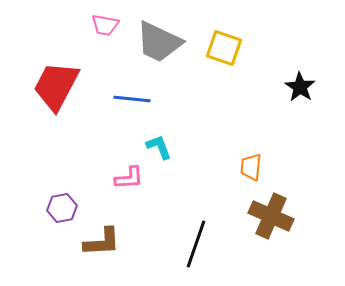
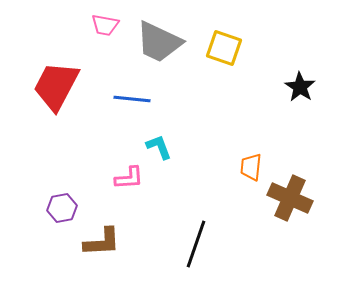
brown cross: moved 19 px right, 18 px up
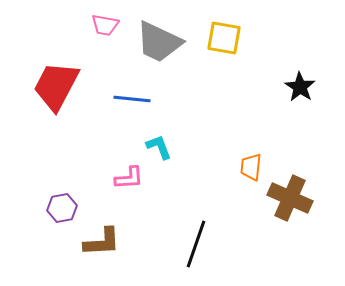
yellow square: moved 10 px up; rotated 9 degrees counterclockwise
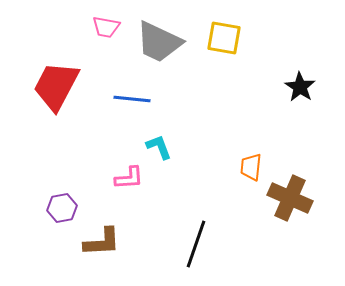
pink trapezoid: moved 1 px right, 2 px down
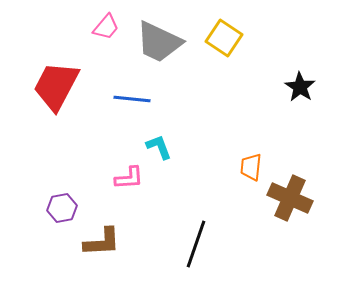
pink trapezoid: rotated 60 degrees counterclockwise
yellow square: rotated 24 degrees clockwise
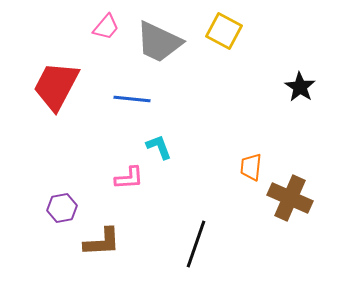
yellow square: moved 7 px up; rotated 6 degrees counterclockwise
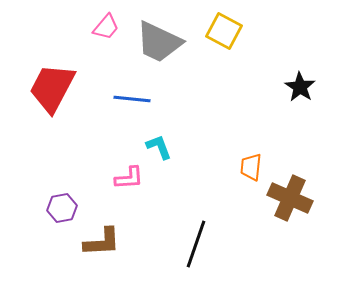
red trapezoid: moved 4 px left, 2 px down
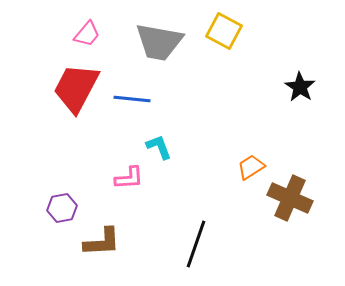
pink trapezoid: moved 19 px left, 7 px down
gray trapezoid: rotated 15 degrees counterclockwise
red trapezoid: moved 24 px right
orange trapezoid: rotated 52 degrees clockwise
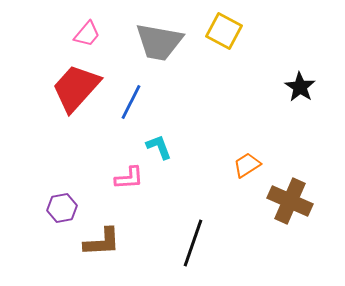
red trapezoid: rotated 14 degrees clockwise
blue line: moved 1 px left, 3 px down; rotated 69 degrees counterclockwise
orange trapezoid: moved 4 px left, 2 px up
brown cross: moved 3 px down
black line: moved 3 px left, 1 px up
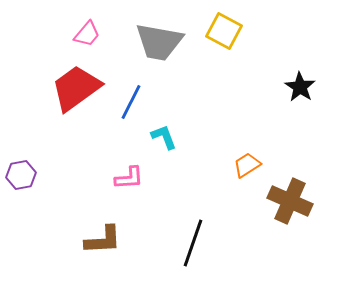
red trapezoid: rotated 12 degrees clockwise
cyan L-shape: moved 5 px right, 10 px up
purple hexagon: moved 41 px left, 33 px up
brown L-shape: moved 1 px right, 2 px up
